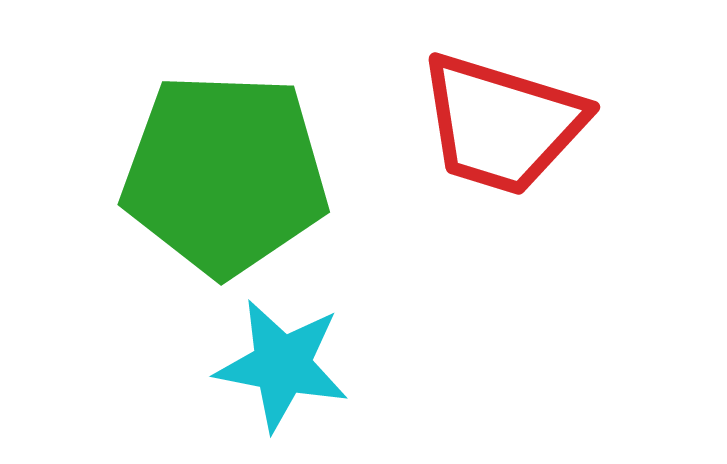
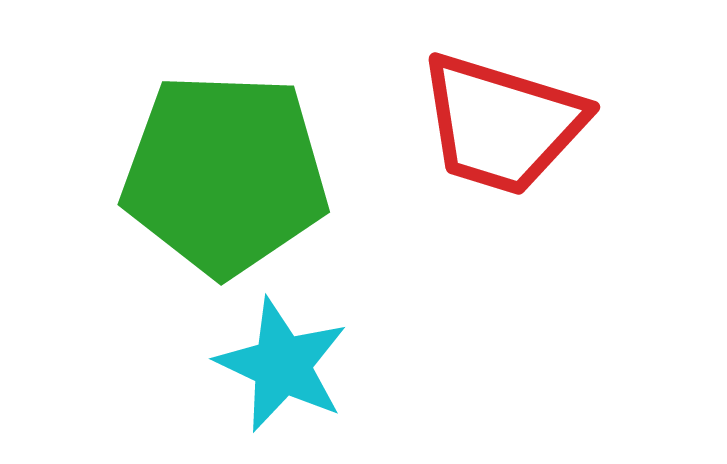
cyan star: rotated 14 degrees clockwise
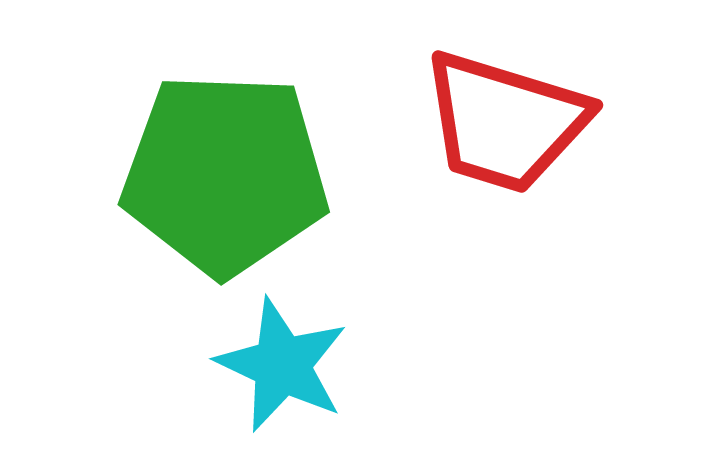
red trapezoid: moved 3 px right, 2 px up
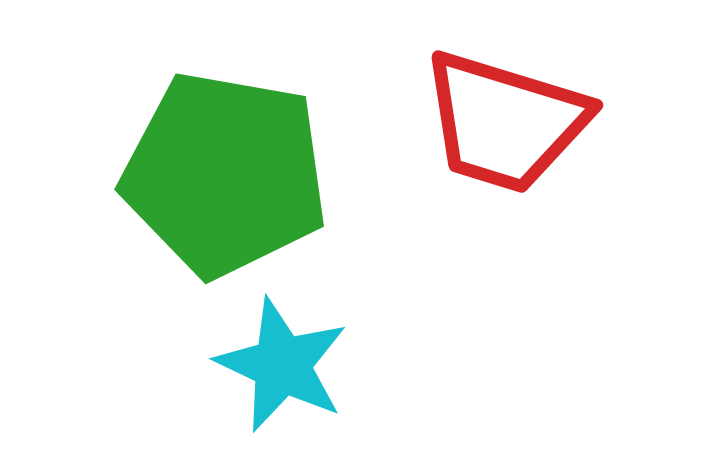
green pentagon: rotated 8 degrees clockwise
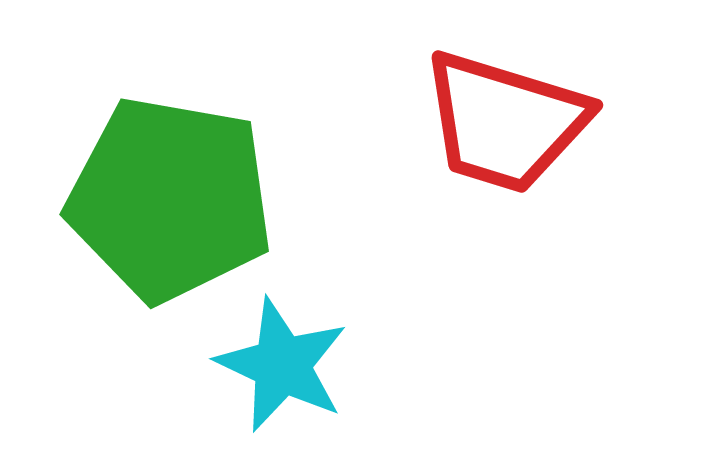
green pentagon: moved 55 px left, 25 px down
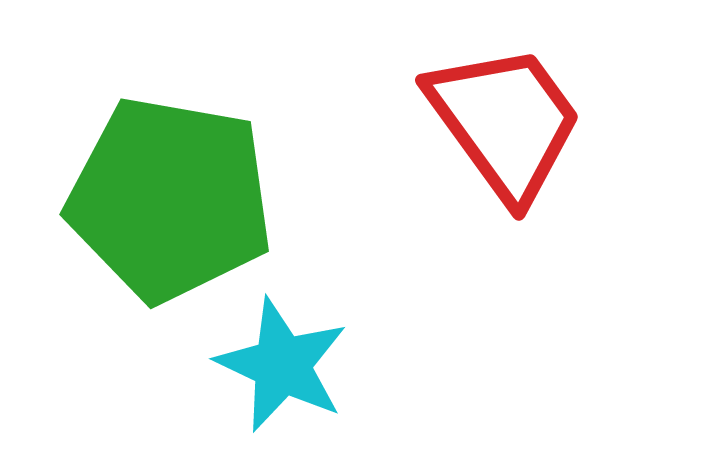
red trapezoid: rotated 143 degrees counterclockwise
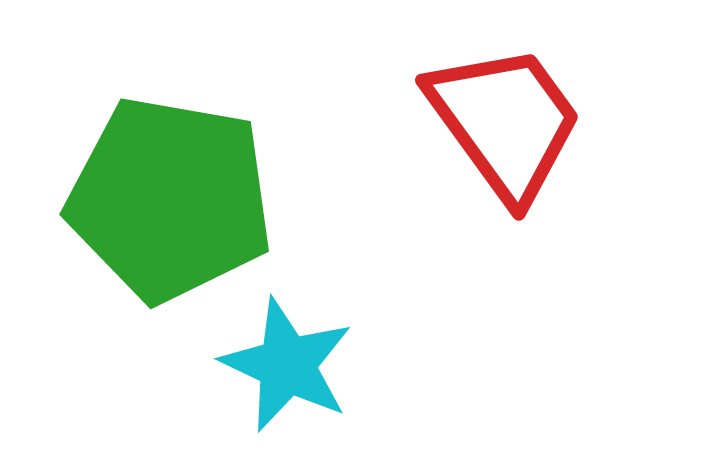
cyan star: moved 5 px right
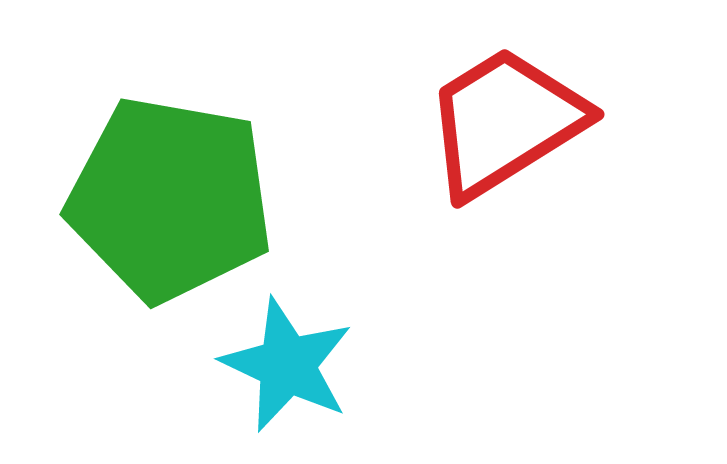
red trapezoid: rotated 86 degrees counterclockwise
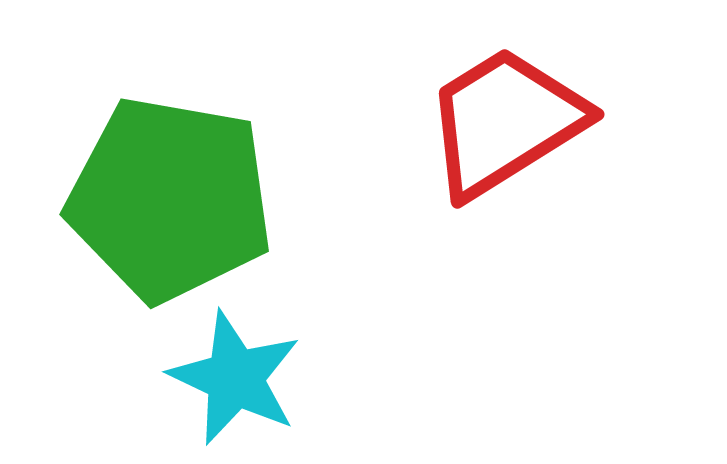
cyan star: moved 52 px left, 13 px down
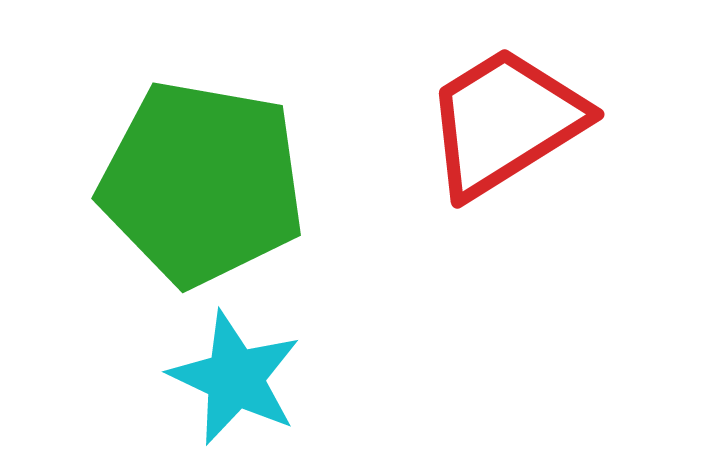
green pentagon: moved 32 px right, 16 px up
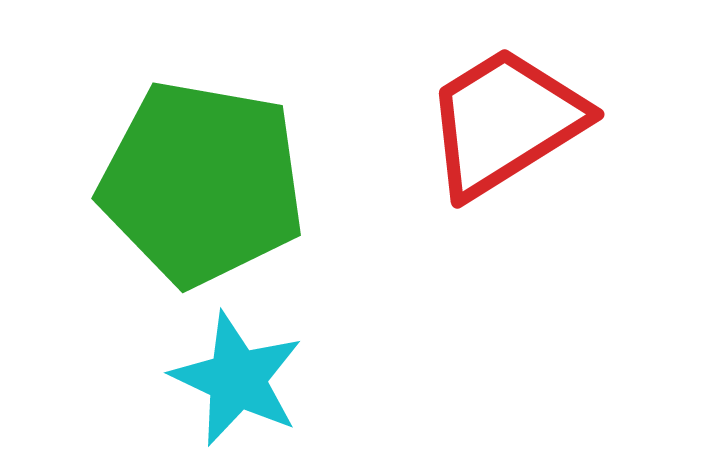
cyan star: moved 2 px right, 1 px down
